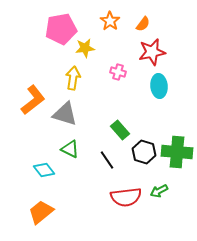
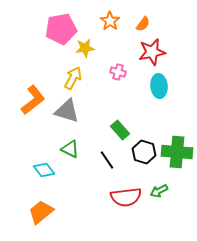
yellow arrow: rotated 20 degrees clockwise
gray triangle: moved 2 px right, 3 px up
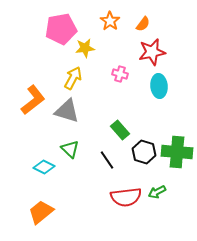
pink cross: moved 2 px right, 2 px down
green triangle: rotated 18 degrees clockwise
cyan diamond: moved 3 px up; rotated 25 degrees counterclockwise
green arrow: moved 2 px left, 1 px down
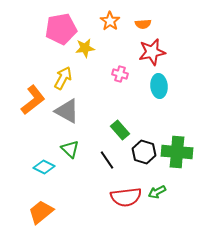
orange semicircle: rotated 49 degrees clockwise
yellow arrow: moved 10 px left
gray triangle: rotated 12 degrees clockwise
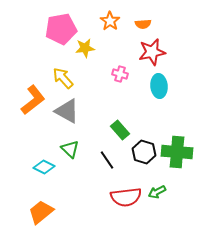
yellow arrow: rotated 70 degrees counterclockwise
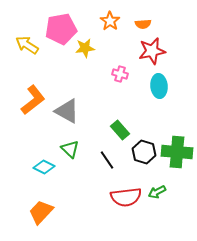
red star: moved 1 px up
yellow arrow: moved 36 px left, 33 px up; rotated 15 degrees counterclockwise
orange trapezoid: rotated 8 degrees counterclockwise
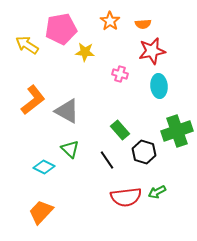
yellow star: moved 4 px down; rotated 12 degrees clockwise
green cross: moved 21 px up; rotated 24 degrees counterclockwise
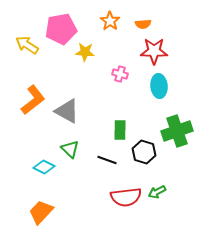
red star: moved 2 px right; rotated 12 degrees clockwise
green rectangle: rotated 42 degrees clockwise
black line: rotated 36 degrees counterclockwise
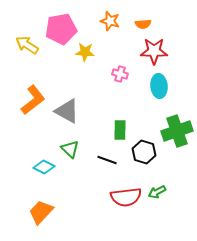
orange star: rotated 18 degrees counterclockwise
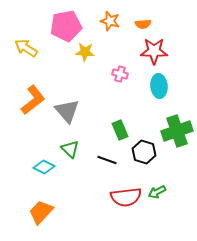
pink pentagon: moved 5 px right, 3 px up
yellow arrow: moved 1 px left, 3 px down
gray triangle: rotated 20 degrees clockwise
green rectangle: rotated 24 degrees counterclockwise
